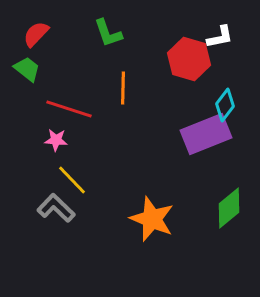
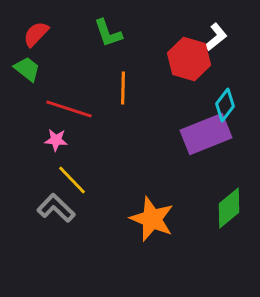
white L-shape: moved 4 px left; rotated 28 degrees counterclockwise
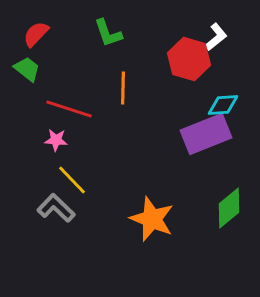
cyan diamond: moved 2 px left; rotated 48 degrees clockwise
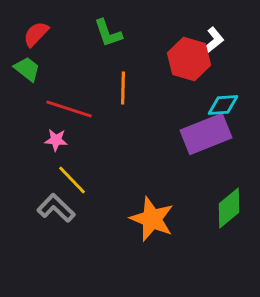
white L-shape: moved 3 px left, 4 px down
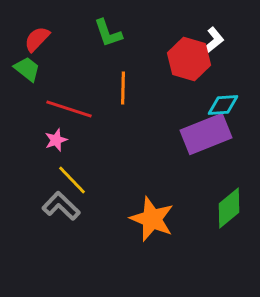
red semicircle: moved 1 px right, 5 px down
pink star: rotated 25 degrees counterclockwise
gray L-shape: moved 5 px right, 2 px up
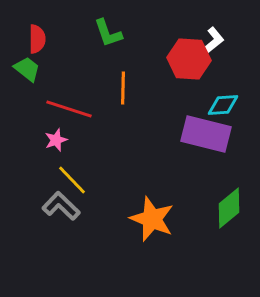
red semicircle: rotated 136 degrees clockwise
red hexagon: rotated 12 degrees counterclockwise
purple rectangle: rotated 36 degrees clockwise
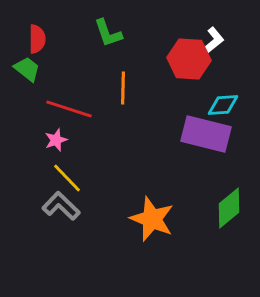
yellow line: moved 5 px left, 2 px up
